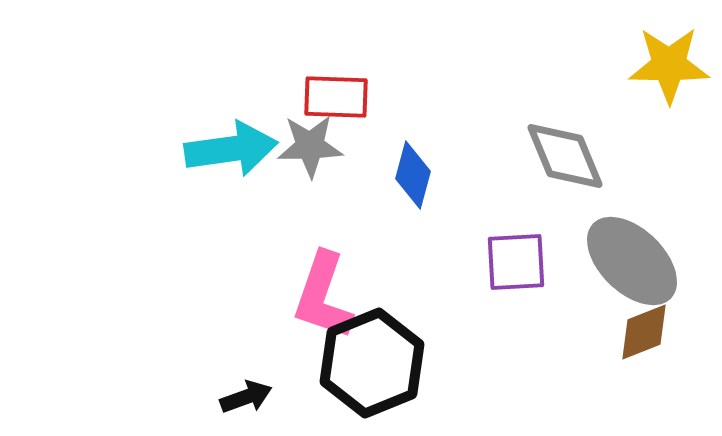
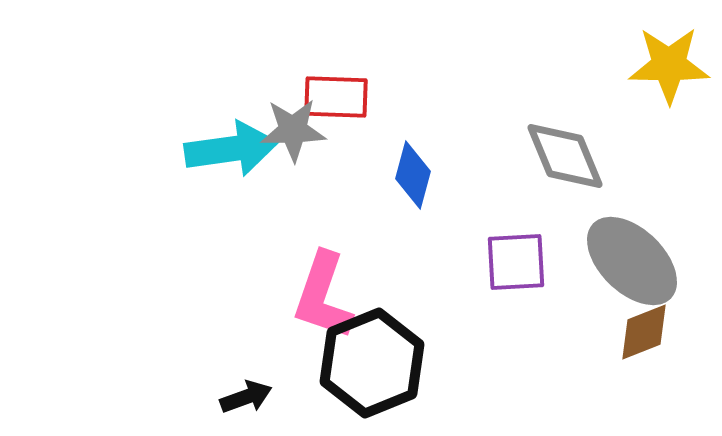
gray star: moved 17 px left, 16 px up
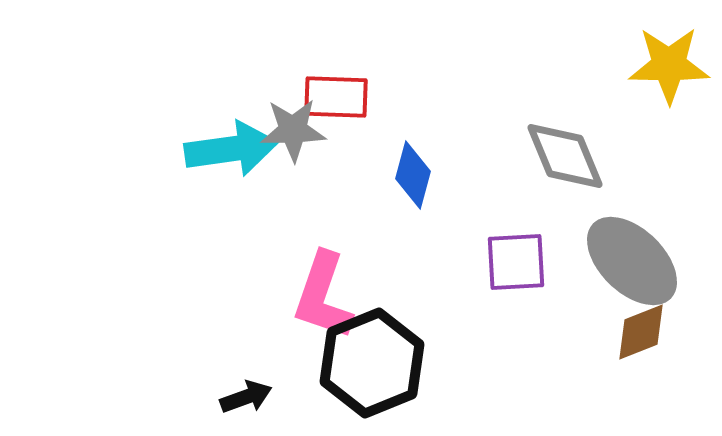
brown diamond: moved 3 px left
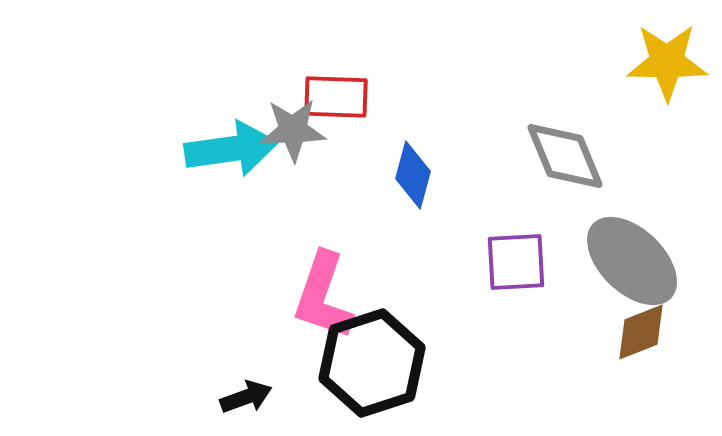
yellow star: moved 2 px left, 3 px up
black hexagon: rotated 4 degrees clockwise
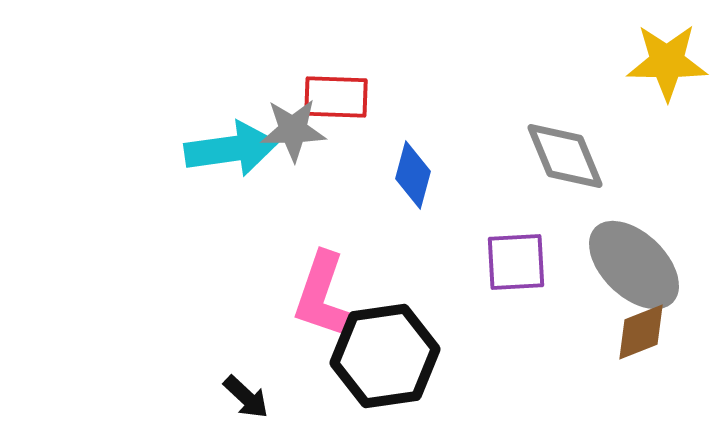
gray ellipse: moved 2 px right, 4 px down
black hexagon: moved 13 px right, 7 px up; rotated 10 degrees clockwise
black arrow: rotated 63 degrees clockwise
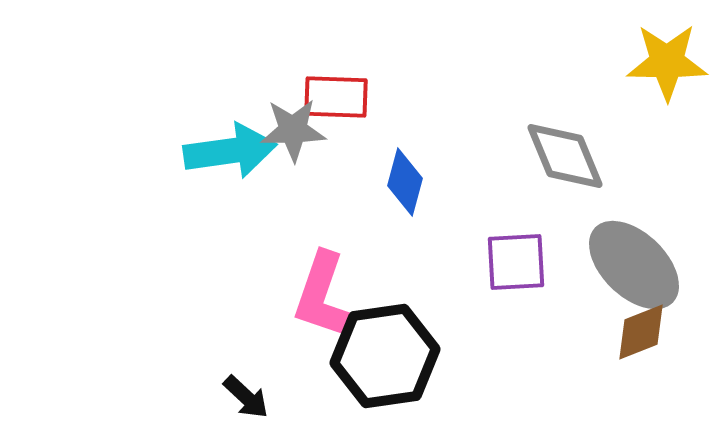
cyan arrow: moved 1 px left, 2 px down
blue diamond: moved 8 px left, 7 px down
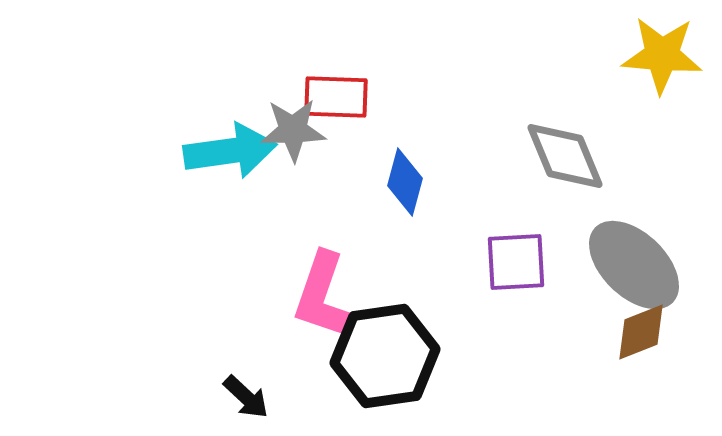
yellow star: moved 5 px left, 7 px up; rotated 4 degrees clockwise
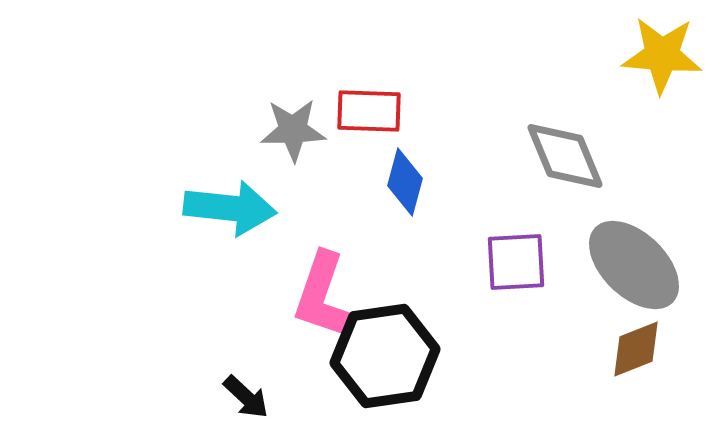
red rectangle: moved 33 px right, 14 px down
cyan arrow: moved 57 px down; rotated 14 degrees clockwise
brown diamond: moved 5 px left, 17 px down
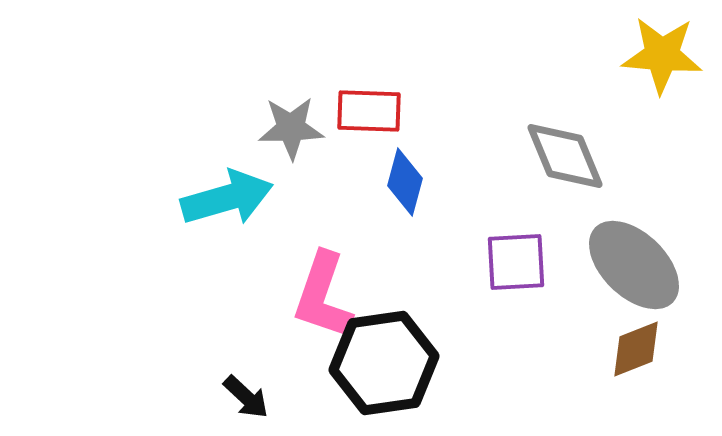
gray star: moved 2 px left, 2 px up
cyan arrow: moved 3 px left, 10 px up; rotated 22 degrees counterclockwise
black hexagon: moved 1 px left, 7 px down
